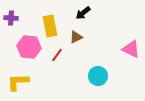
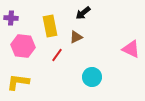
pink hexagon: moved 6 px left, 1 px up
cyan circle: moved 6 px left, 1 px down
yellow L-shape: rotated 10 degrees clockwise
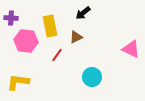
pink hexagon: moved 3 px right, 5 px up
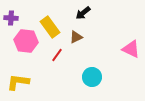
yellow rectangle: moved 1 px down; rotated 25 degrees counterclockwise
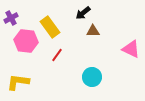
purple cross: rotated 32 degrees counterclockwise
brown triangle: moved 17 px right, 6 px up; rotated 24 degrees clockwise
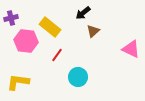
purple cross: rotated 16 degrees clockwise
yellow rectangle: rotated 15 degrees counterclockwise
brown triangle: rotated 40 degrees counterclockwise
cyan circle: moved 14 px left
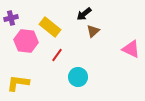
black arrow: moved 1 px right, 1 px down
yellow L-shape: moved 1 px down
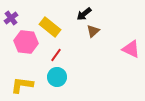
purple cross: rotated 24 degrees counterclockwise
pink hexagon: moved 1 px down
red line: moved 1 px left
cyan circle: moved 21 px left
yellow L-shape: moved 4 px right, 2 px down
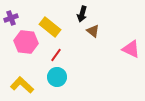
black arrow: moved 2 px left; rotated 35 degrees counterclockwise
purple cross: rotated 16 degrees clockwise
brown triangle: rotated 40 degrees counterclockwise
yellow L-shape: rotated 35 degrees clockwise
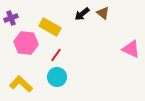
black arrow: rotated 35 degrees clockwise
yellow rectangle: rotated 10 degrees counterclockwise
brown triangle: moved 10 px right, 18 px up
pink hexagon: moved 1 px down
yellow L-shape: moved 1 px left, 1 px up
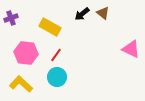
pink hexagon: moved 10 px down
